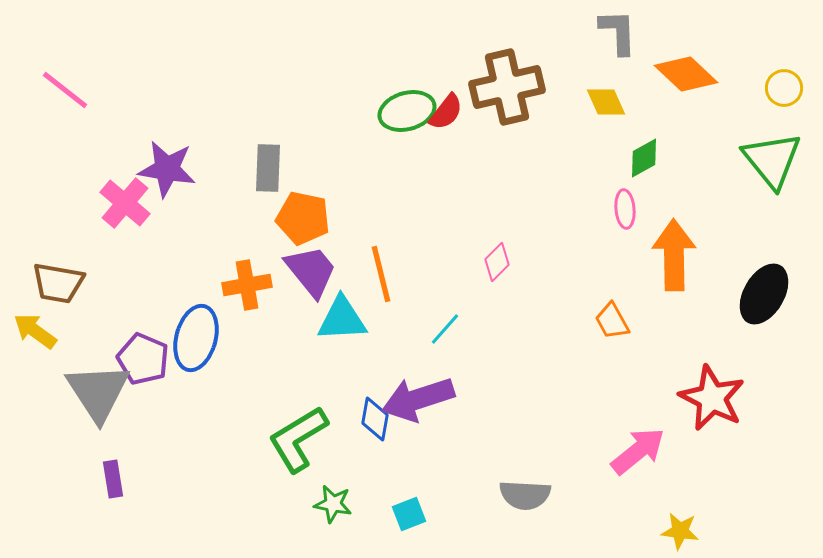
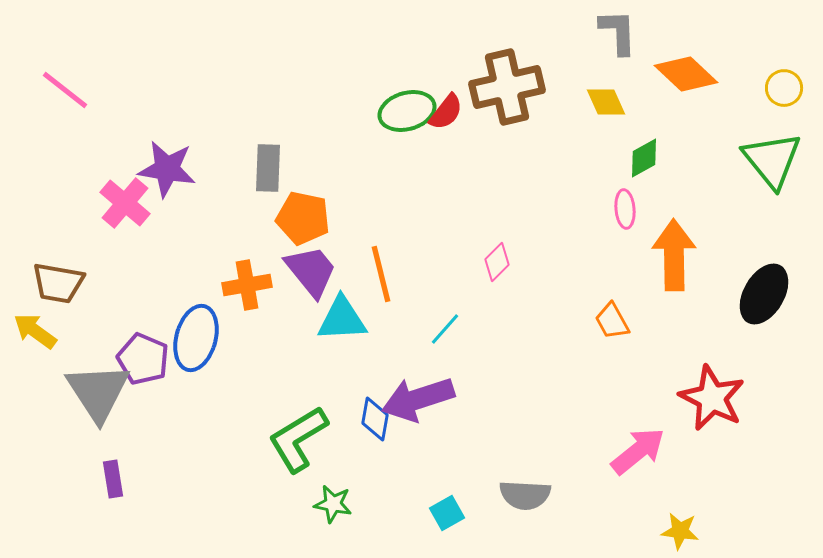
cyan square: moved 38 px right, 1 px up; rotated 8 degrees counterclockwise
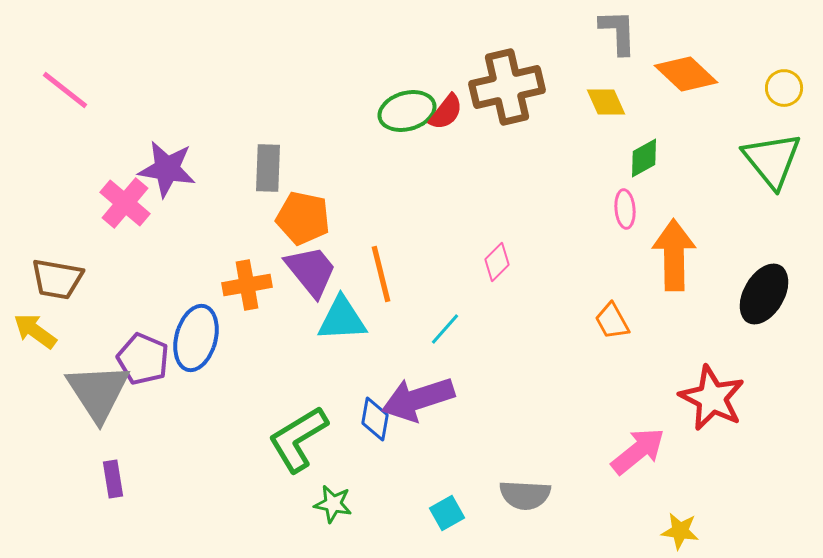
brown trapezoid: moved 1 px left, 4 px up
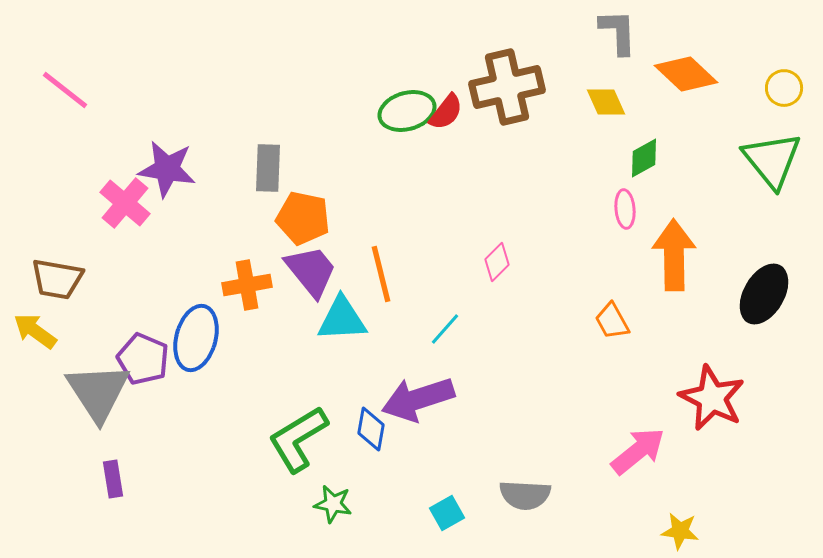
blue diamond: moved 4 px left, 10 px down
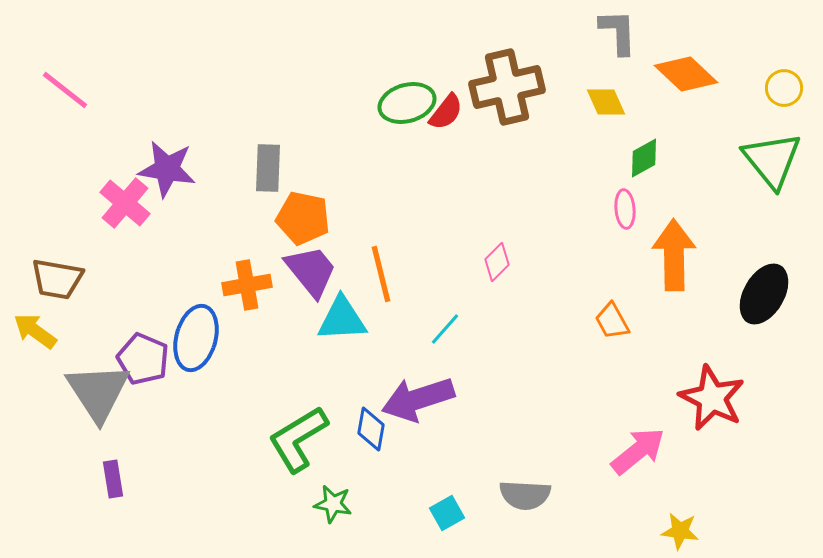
green ellipse: moved 8 px up
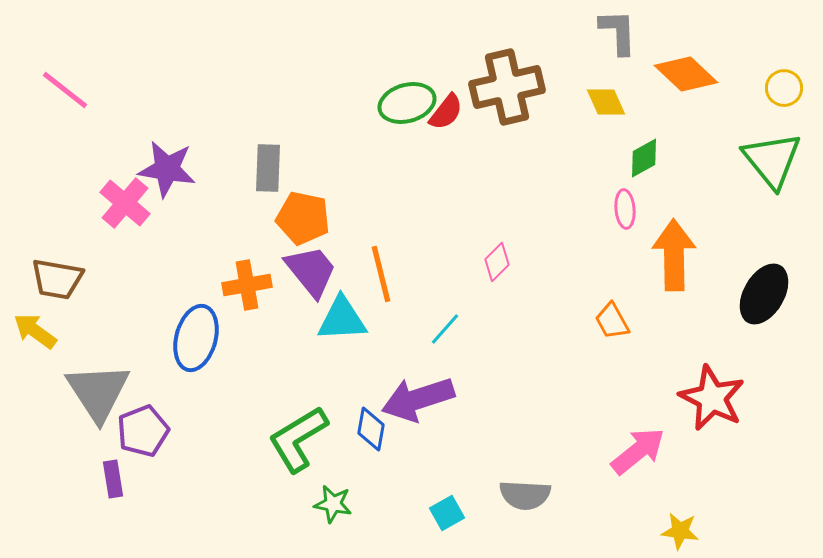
purple pentagon: moved 72 px down; rotated 27 degrees clockwise
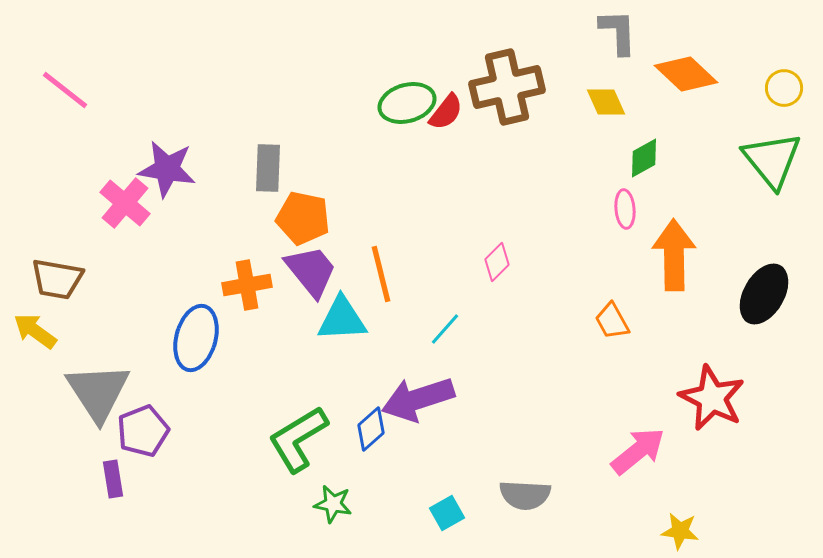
blue diamond: rotated 39 degrees clockwise
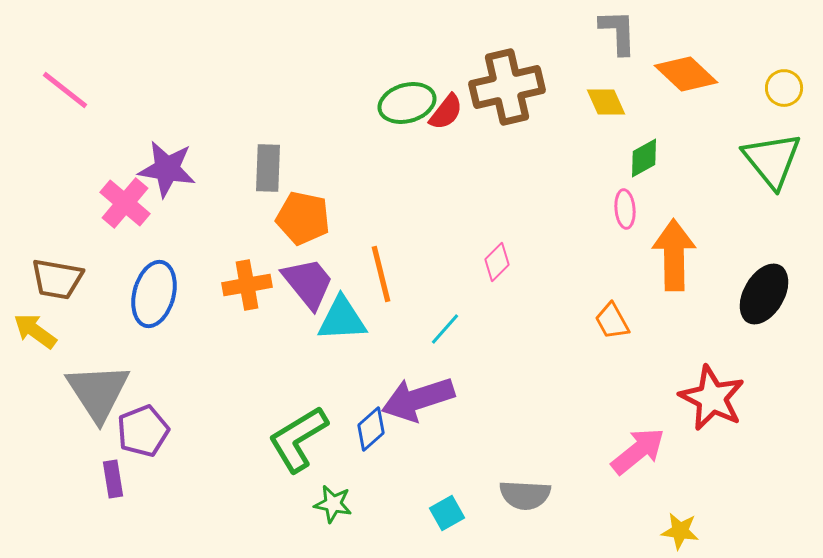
purple trapezoid: moved 3 px left, 12 px down
blue ellipse: moved 42 px left, 44 px up
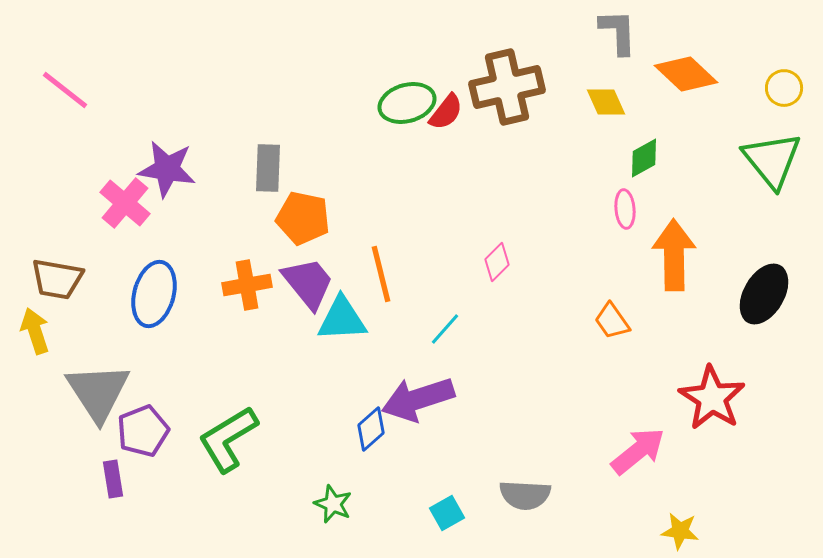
orange trapezoid: rotated 6 degrees counterclockwise
yellow arrow: rotated 36 degrees clockwise
red star: rotated 6 degrees clockwise
green L-shape: moved 70 px left
green star: rotated 12 degrees clockwise
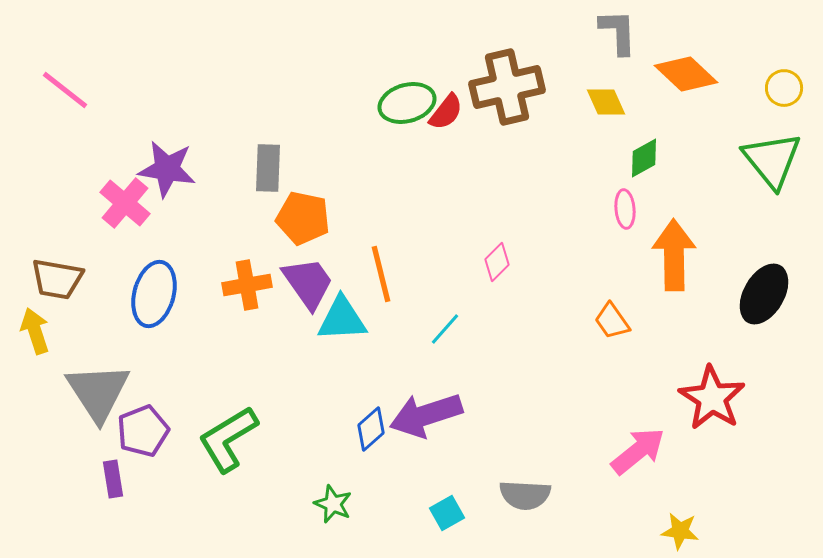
purple trapezoid: rotated 4 degrees clockwise
purple arrow: moved 8 px right, 16 px down
